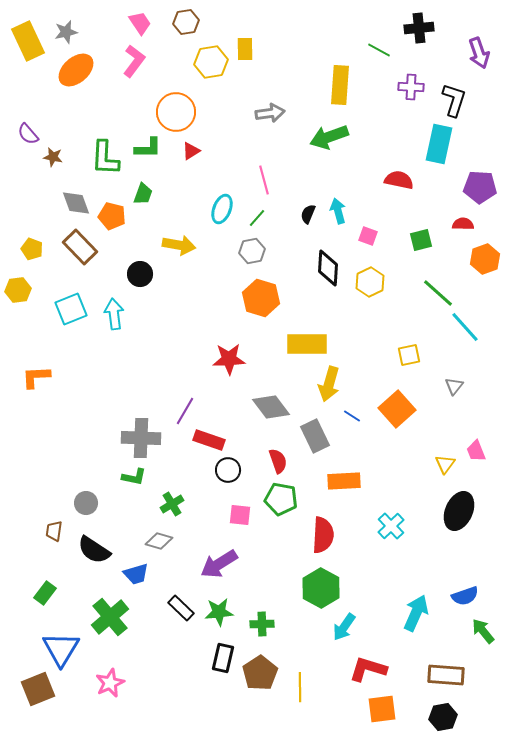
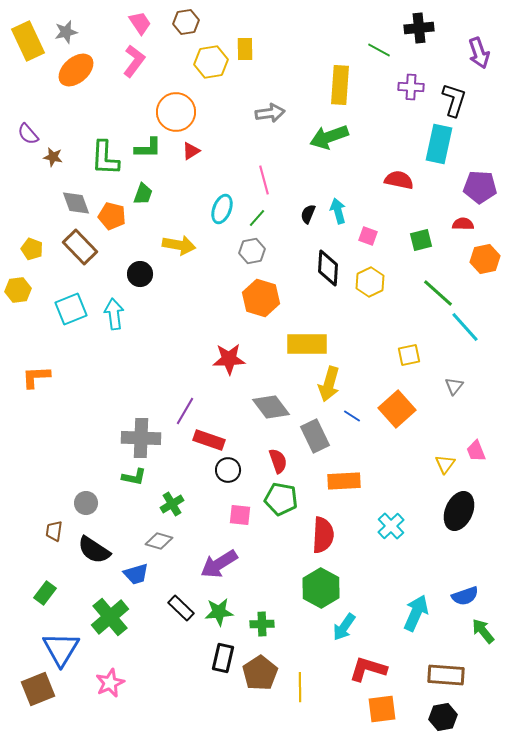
orange hexagon at (485, 259): rotated 8 degrees clockwise
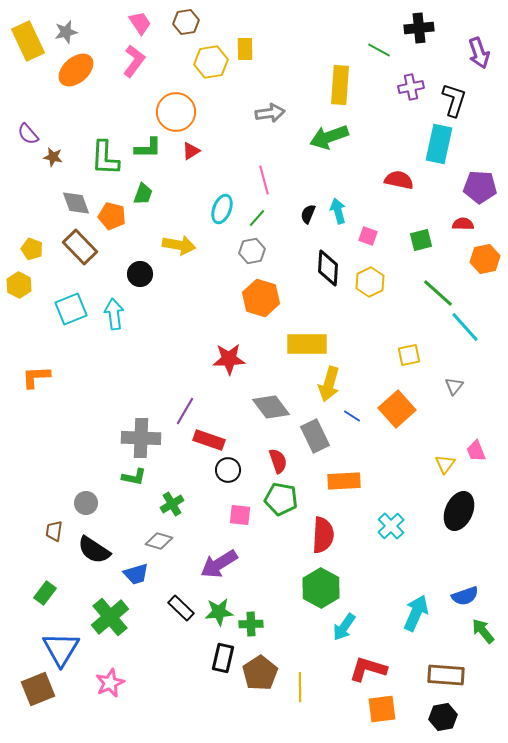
purple cross at (411, 87): rotated 15 degrees counterclockwise
yellow hexagon at (18, 290): moved 1 px right, 5 px up; rotated 25 degrees counterclockwise
green cross at (262, 624): moved 11 px left
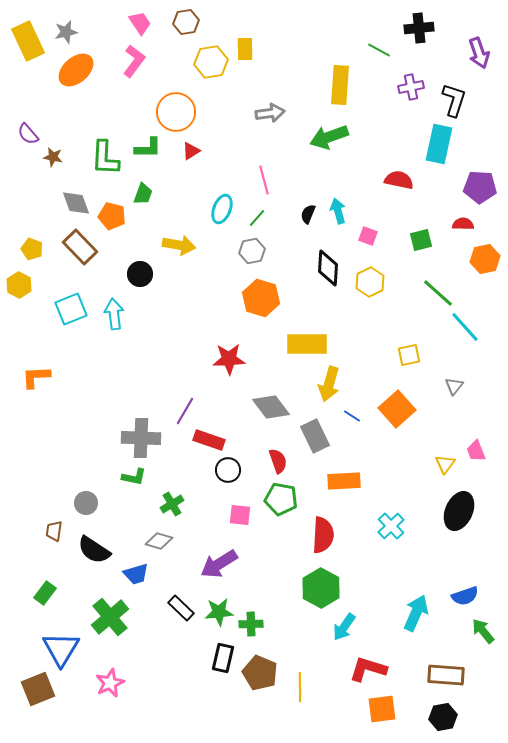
brown pentagon at (260, 673): rotated 16 degrees counterclockwise
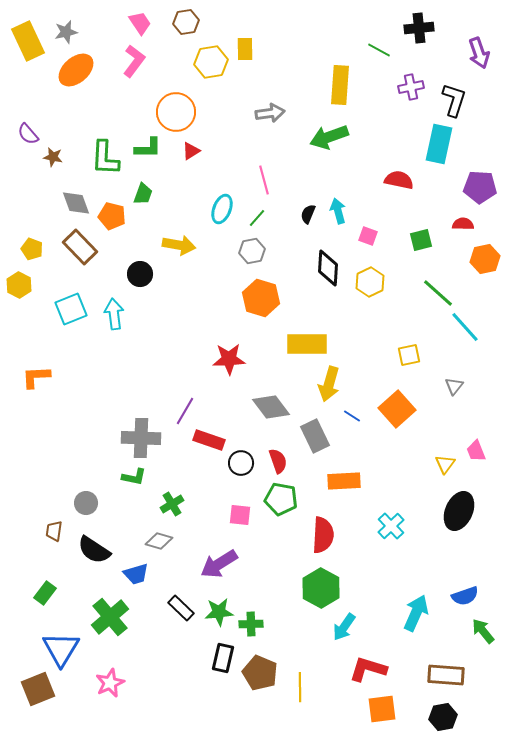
black circle at (228, 470): moved 13 px right, 7 px up
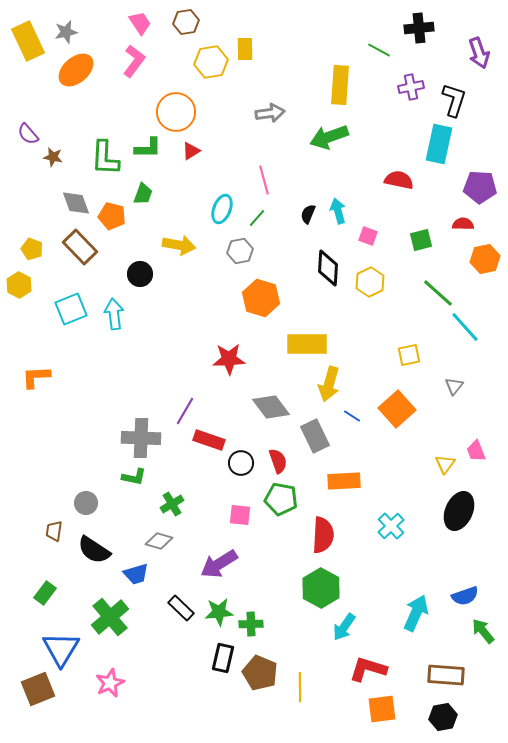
gray hexagon at (252, 251): moved 12 px left
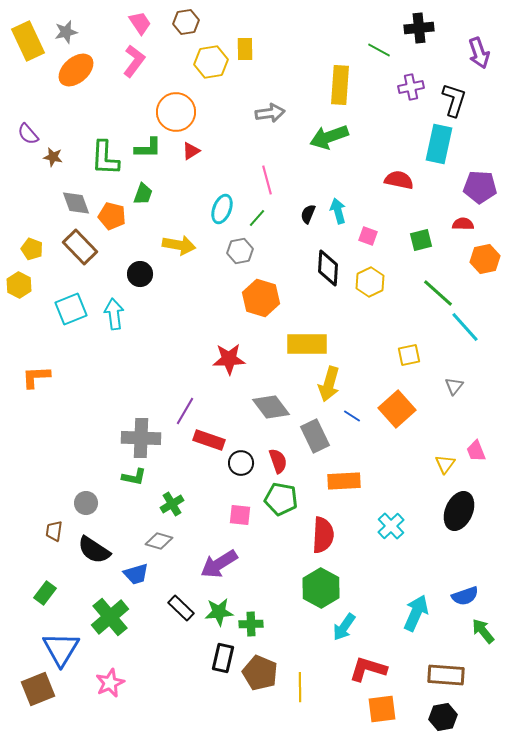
pink line at (264, 180): moved 3 px right
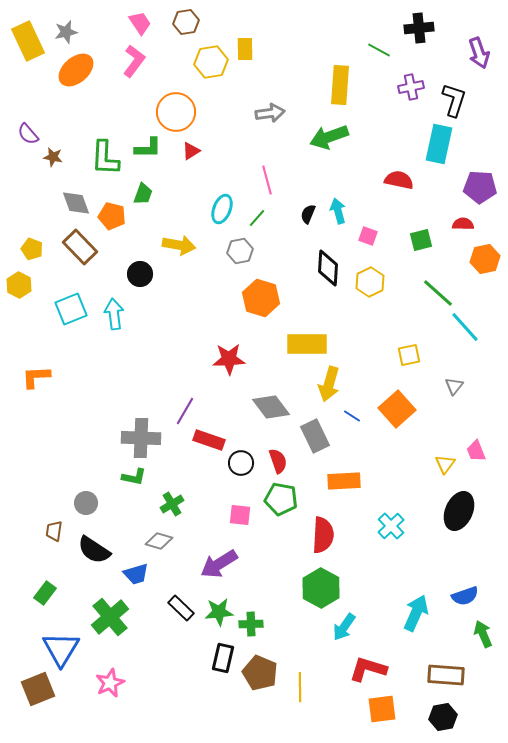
green arrow at (483, 631): moved 3 px down; rotated 16 degrees clockwise
